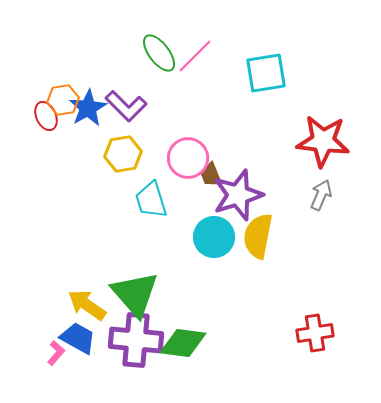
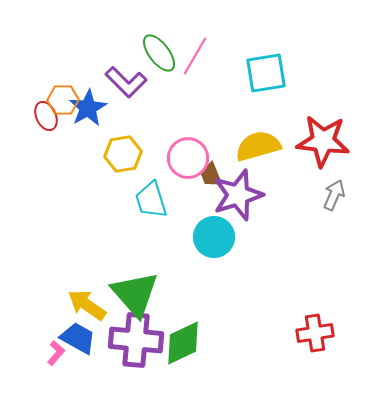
pink line: rotated 15 degrees counterclockwise
orange hexagon: rotated 8 degrees clockwise
purple L-shape: moved 24 px up
gray arrow: moved 13 px right
yellow semicircle: moved 90 px up; rotated 63 degrees clockwise
green diamond: rotated 33 degrees counterclockwise
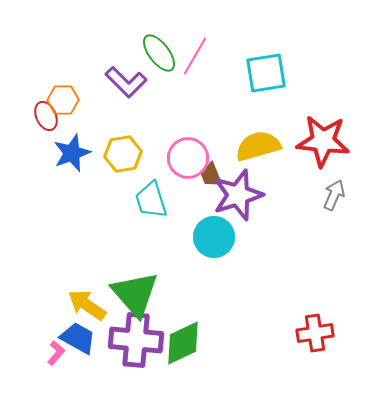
blue star: moved 16 px left, 45 px down; rotated 9 degrees clockwise
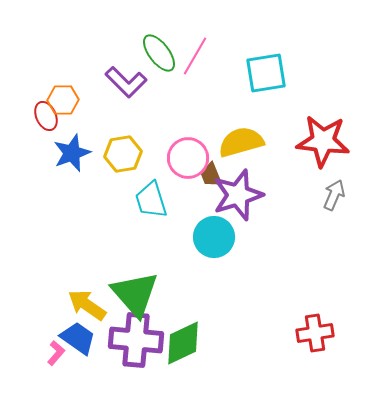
yellow semicircle: moved 17 px left, 4 px up
blue trapezoid: rotated 6 degrees clockwise
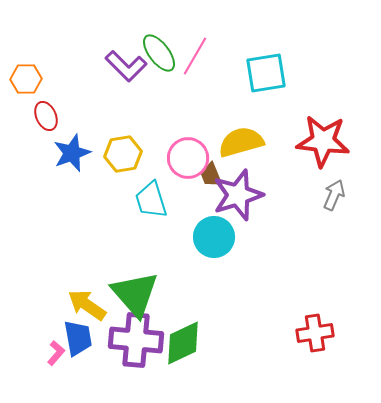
purple L-shape: moved 16 px up
orange hexagon: moved 37 px left, 21 px up
blue trapezoid: rotated 45 degrees clockwise
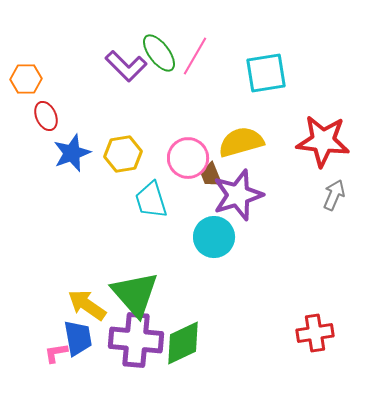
pink L-shape: rotated 140 degrees counterclockwise
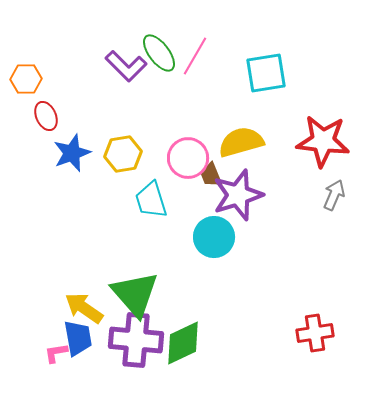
yellow arrow: moved 3 px left, 3 px down
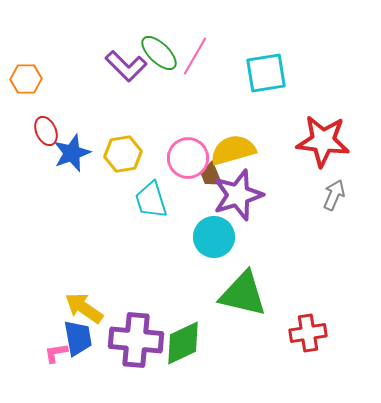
green ellipse: rotated 9 degrees counterclockwise
red ellipse: moved 15 px down
yellow semicircle: moved 8 px left, 8 px down
green triangle: moved 108 px right; rotated 36 degrees counterclockwise
red cross: moved 7 px left
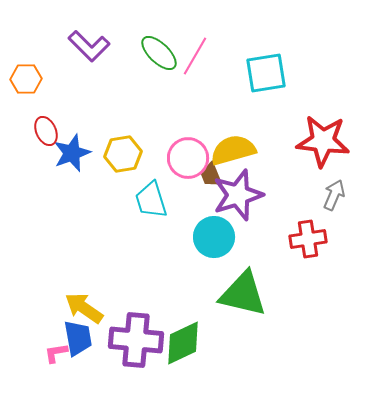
purple L-shape: moved 37 px left, 20 px up
red cross: moved 94 px up
